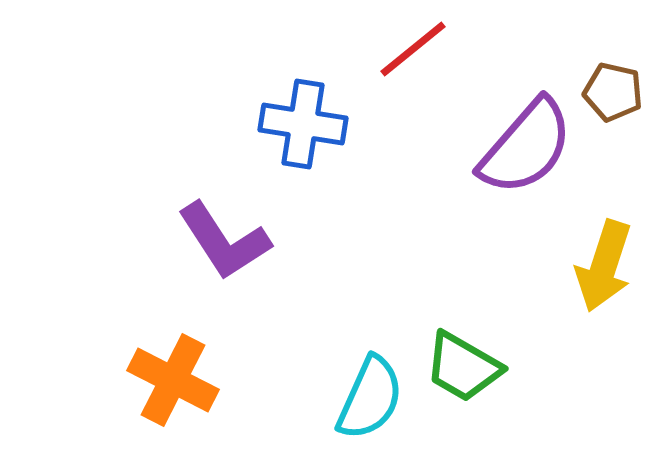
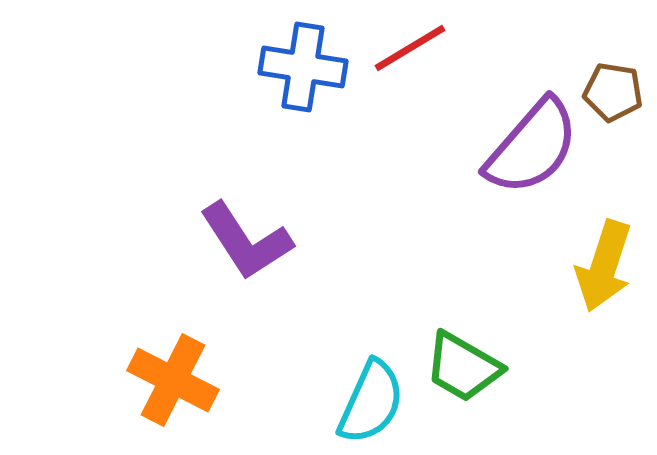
red line: moved 3 px left, 1 px up; rotated 8 degrees clockwise
brown pentagon: rotated 4 degrees counterclockwise
blue cross: moved 57 px up
purple semicircle: moved 6 px right
purple L-shape: moved 22 px right
cyan semicircle: moved 1 px right, 4 px down
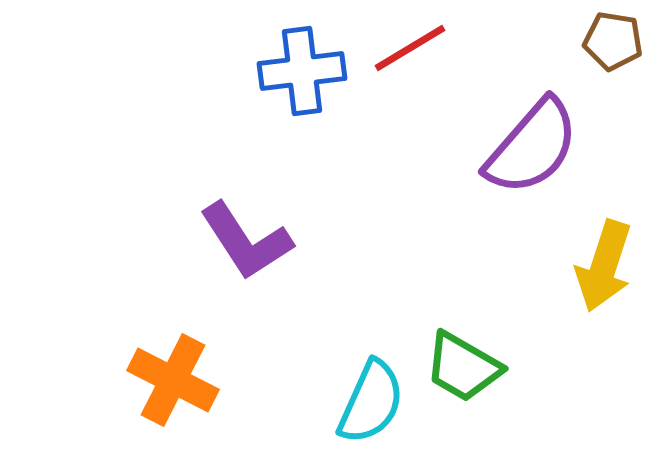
blue cross: moved 1 px left, 4 px down; rotated 16 degrees counterclockwise
brown pentagon: moved 51 px up
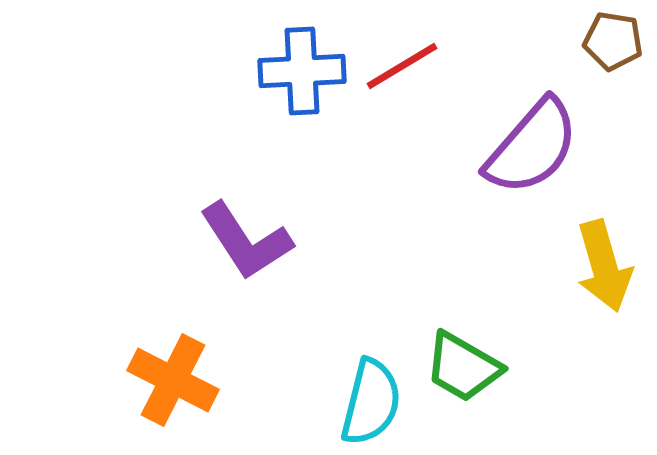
red line: moved 8 px left, 18 px down
blue cross: rotated 4 degrees clockwise
yellow arrow: rotated 34 degrees counterclockwise
cyan semicircle: rotated 10 degrees counterclockwise
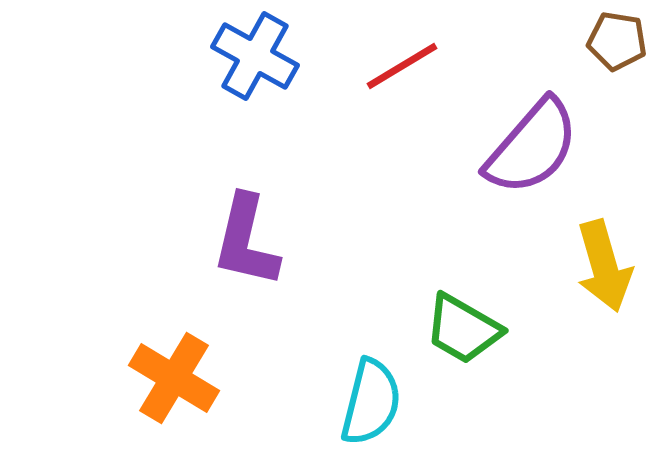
brown pentagon: moved 4 px right
blue cross: moved 47 px left, 15 px up; rotated 32 degrees clockwise
purple L-shape: rotated 46 degrees clockwise
green trapezoid: moved 38 px up
orange cross: moved 1 px right, 2 px up; rotated 4 degrees clockwise
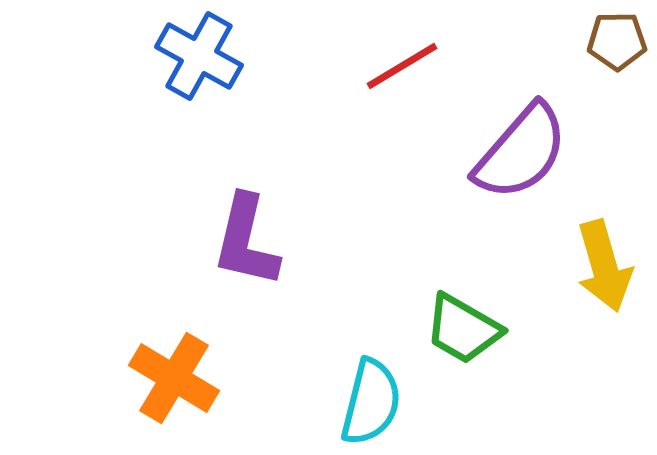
brown pentagon: rotated 10 degrees counterclockwise
blue cross: moved 56 px left
purple semicircle: moved 11 px left, 5 px down
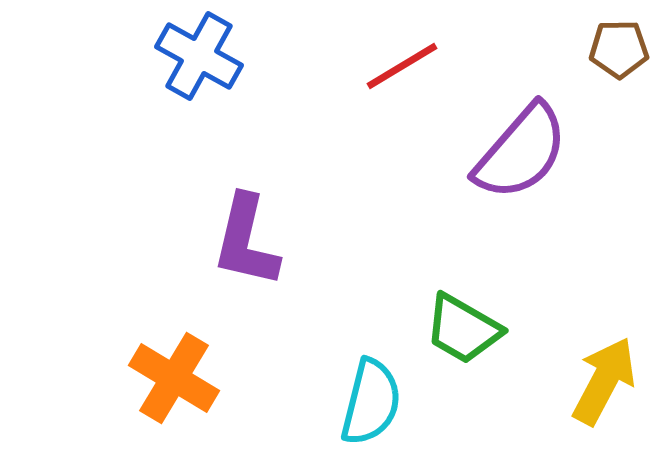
brown pentagon: moved 2 px right, 8 px down
yellow arrow: moved 115 px down; rotated 136 degrees counterclockwise
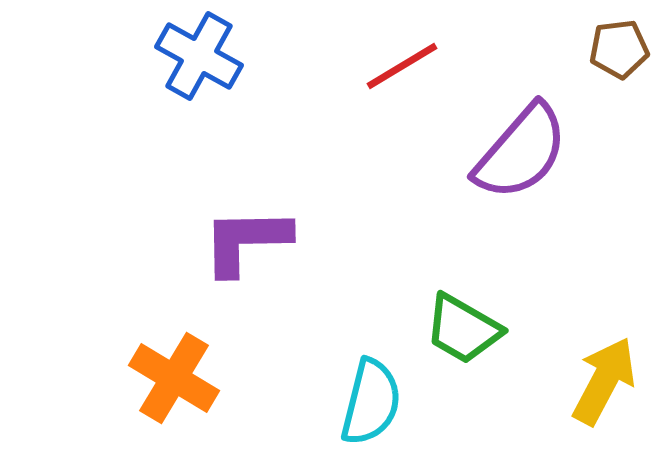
brown pentagon: rotated 6 degrees counterclockwise
purple L-shape: rotated 76 degrees clockwise
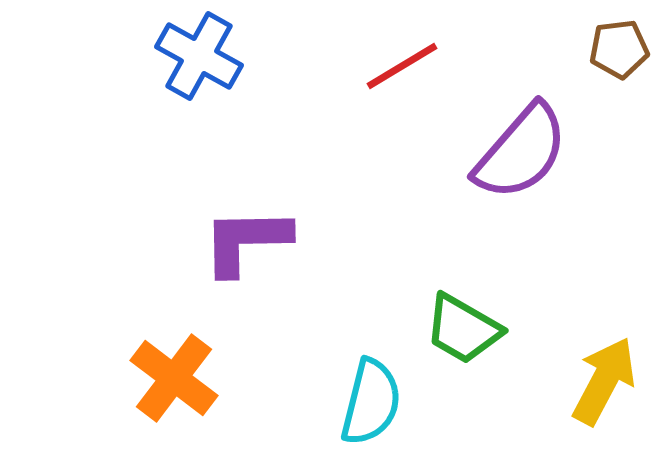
orange cross: rotated 6 degrees clockwise
